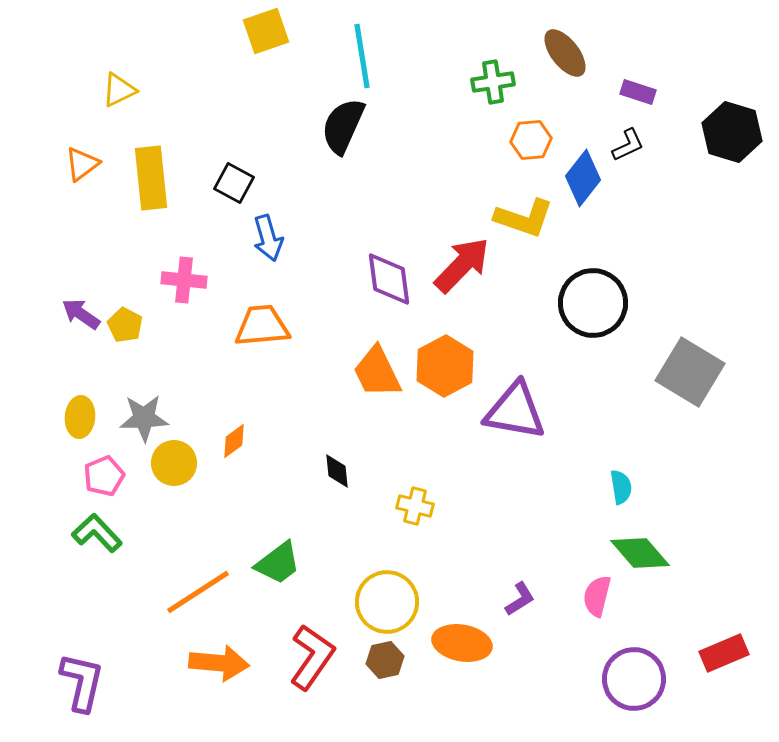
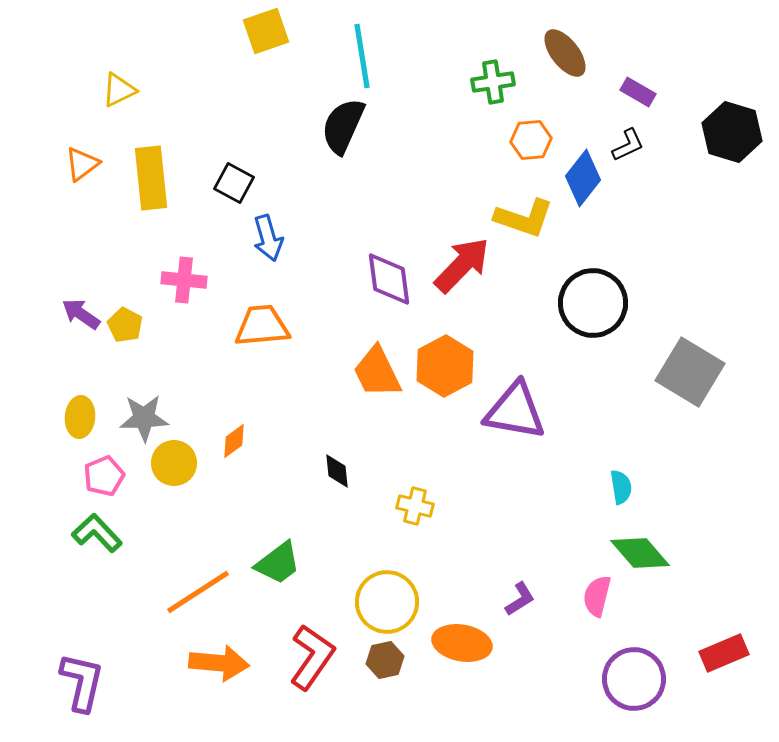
purple rectangle at (638, 92): rotated 12 degrees clockwise
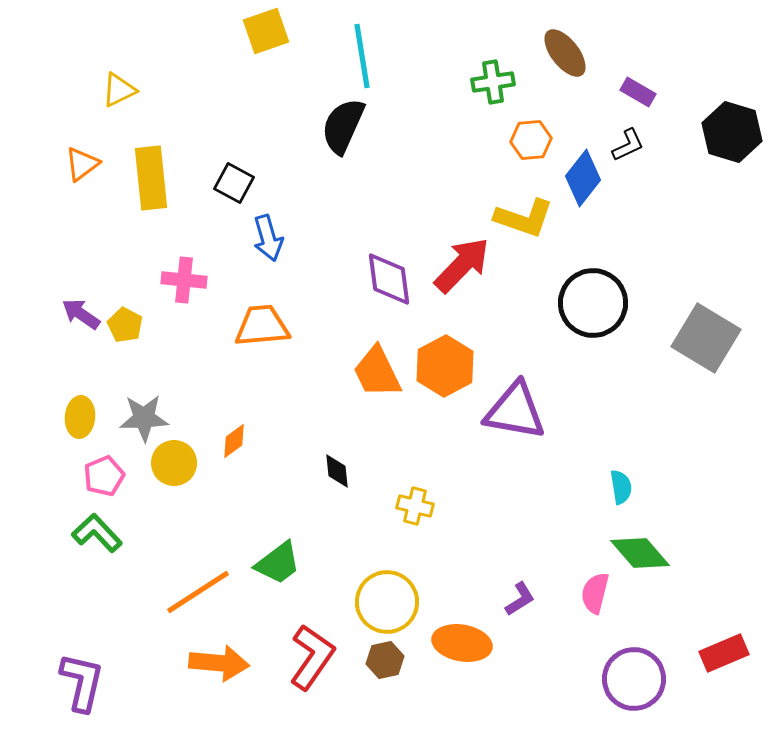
gray square at (690, 372): moved 16 px right, 34 px up
pink semicircle at (597, 596): moved 2 px left, 3 px up
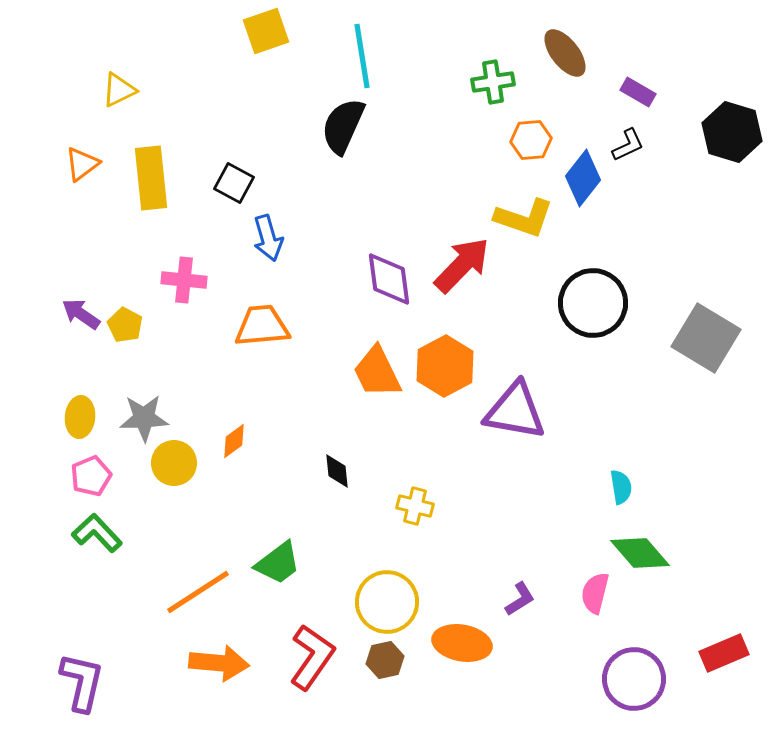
pink pentagon at (104, 476): moved 13 px left
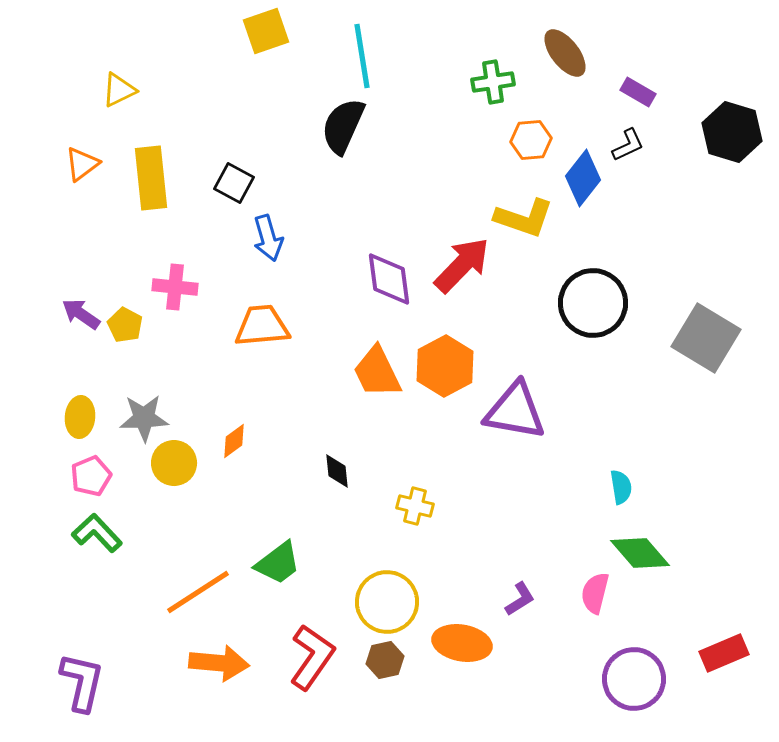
pink cross at (184, 280): moved 9 px left, 7 px down
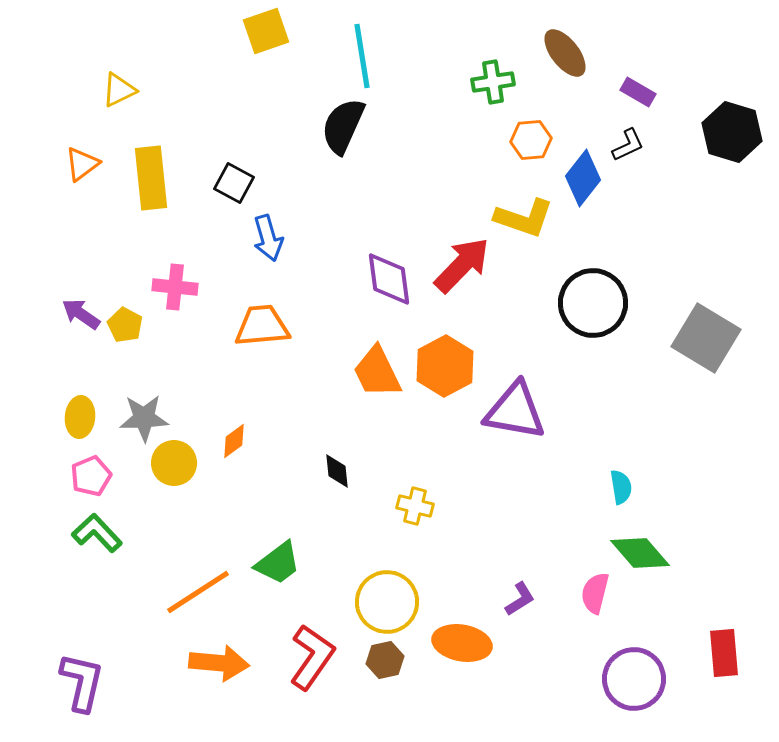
red rectangle at (724, 653): rotated 72 degrees counterclockwise
